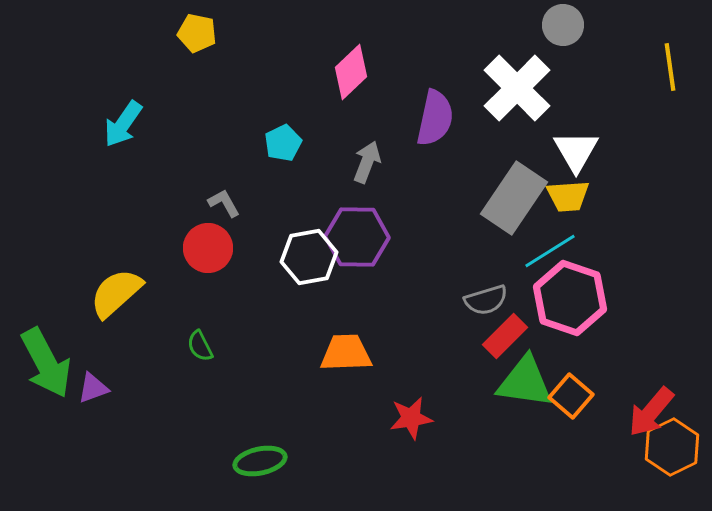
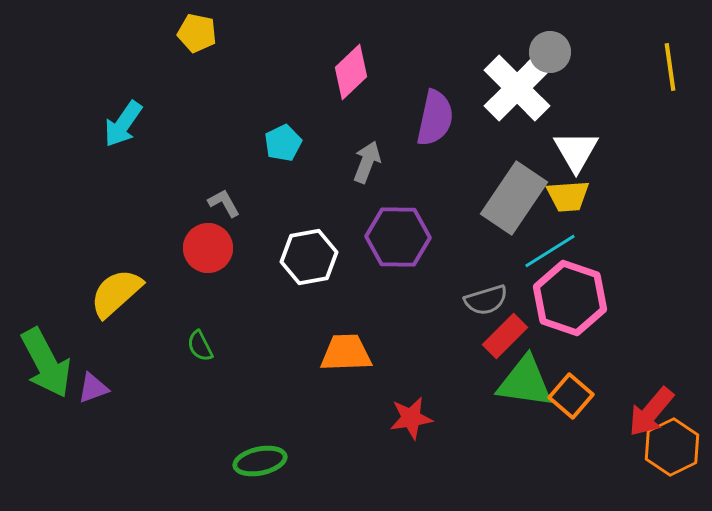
gray circle: moved 13 px left, 27 px down
purple hexagon: moved 41 px right
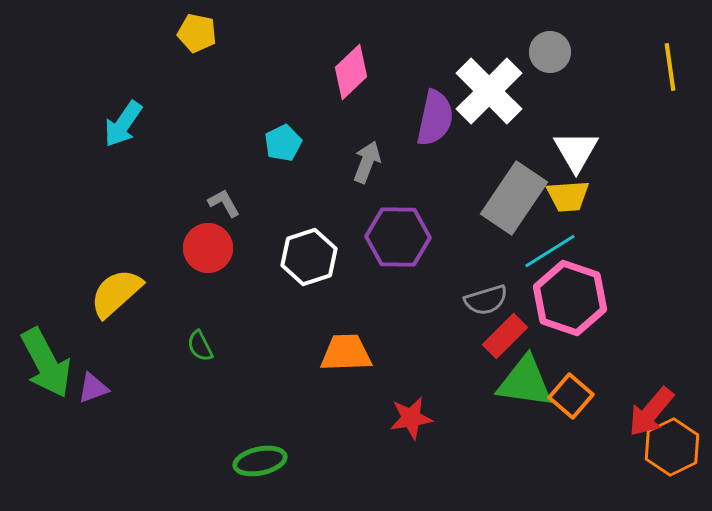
white cross: moved 28 px left, 3 px down
white hexagon: rotated 8 degrees counterclockwise
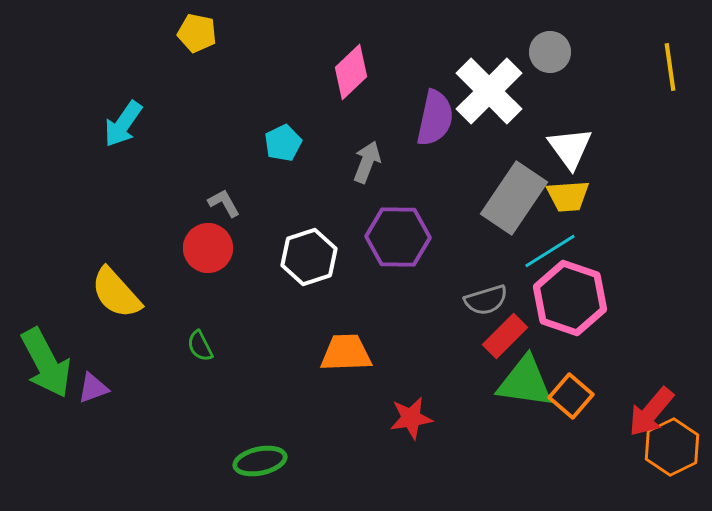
white triangle: moved 6 px left, 3 px up; rotated 6 degrees counterclockwise
yellow semicircle: rotated 90 degrees counterclockwise
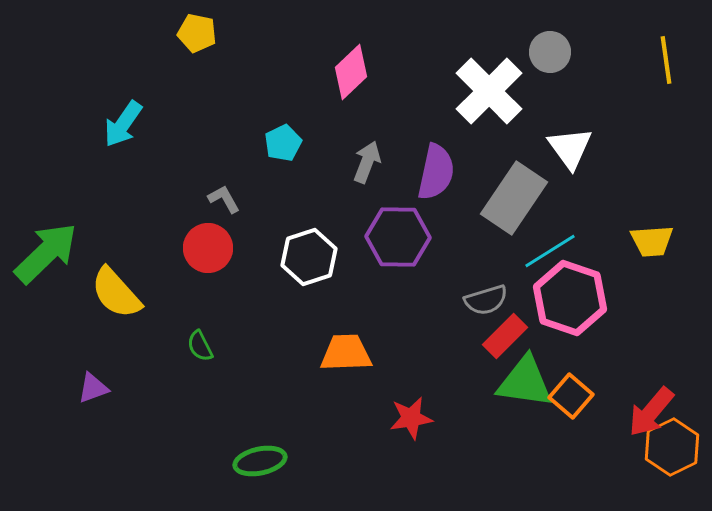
yellow line: moved 4 px left, 7 px up
purple semicircle: moved 1 px right, 54 px down
yellow trapezoid: moved 84 px right, 45 px down
gray L-shape: moved 4 px up
green arrow: moved 110 px up; rotated 106 degrees counterclockwise
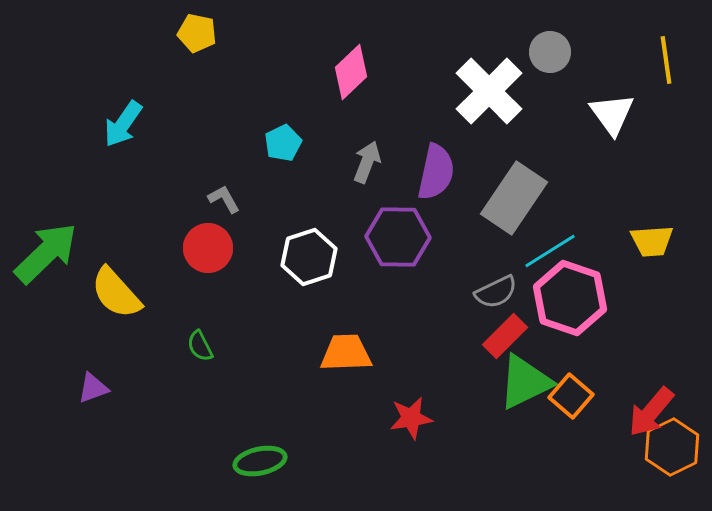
white triangle: moved 42 px right, 34 px up
gray semicircle: moved 10 px right, 8 px up; rotated 9 degrees counterclockwise
green triangle: rotated 34 degrees counterclockwise
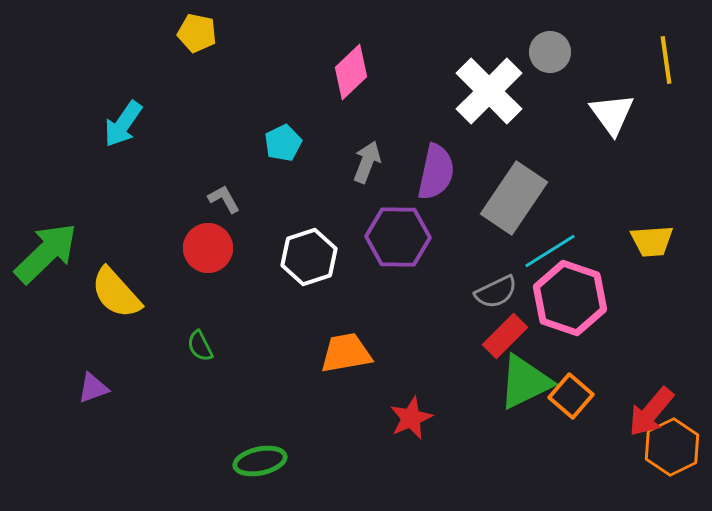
orange trapezoid: rotated 8 degrees counterclockwise
red star: rotated 15 degrees counterclockwise
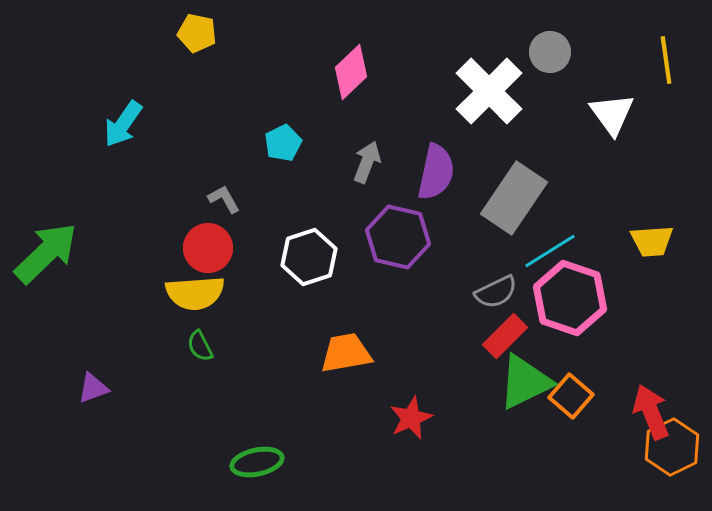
purple hexagon: rotated 12 degrees clockwise
yellow semicircle: moved 79 px right; rotated 52 degrees counterclockwise
red arrow: rotated 118 degrees clockwise
green ellipse: moved 3 px left, 1 px down
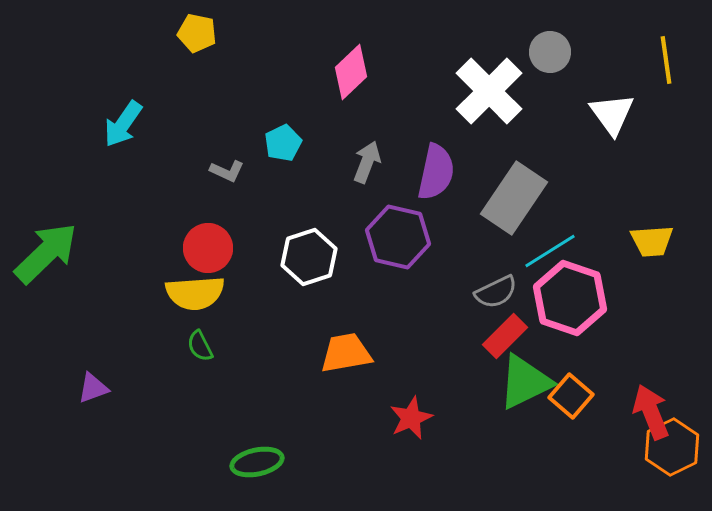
gray L-shape: moved 3 px right, 28 px up; rotated 144 degrees clockwise
